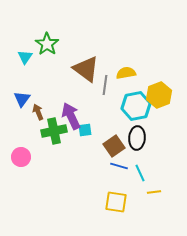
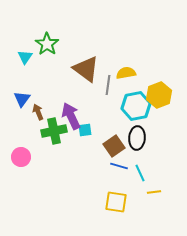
gray line: moved 3 px right
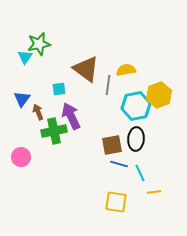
green star: moved 8 px left; rotated 25 degrees clockwise
yellow semicircle: moved 3 px up
cyan square: moved 26 px left, 41 px up
black ellipse: moved 1 px left, 1 px down
brown square: moved 2 px left, 1 px up; rotated 25 degrees clockwise
blue line: moved 2 px up
